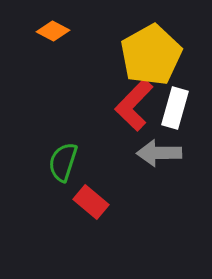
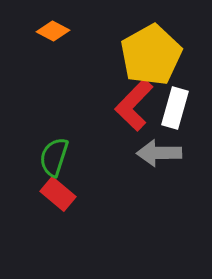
green semicircle: moved 9 px left, 5 px up
red rectangle: moved 33 px left, 8 px up
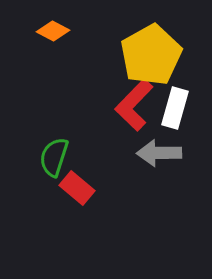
red rectangle: moved 19 px right, 6 px up
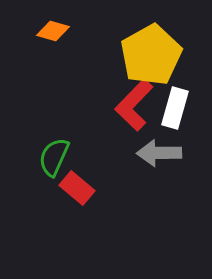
orange diamond: rotated 12 degrees counterclockwise
green semicircle: rotated 6 degrees clockwise
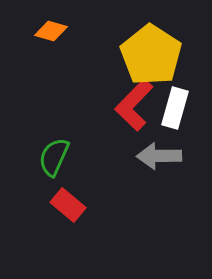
orange diamond: moved 2 px left
yellow pentagon: rotated 10 degrees counterclockwise
gray arrow: moved 3 px down
red rectangle: moved 9 px left, 17 px down
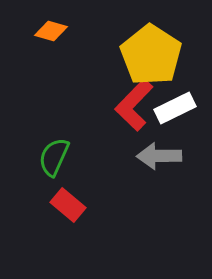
white rectangle: rotated 48 degrees clockwise
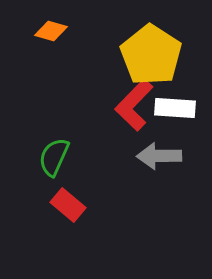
white rectangle: rotated 30 degrees clockwise
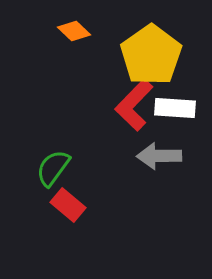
orange diamond: moved 23 px right; rotated 28 degrees clockwise
yellow pentagon: rotated 4 degrees clockwise
green semicircle: moved 1 px left, 11 px down; rotated 12 degrees clockwise
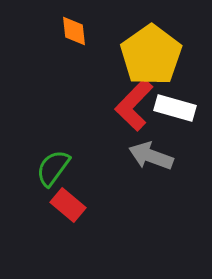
orange diamond: rotated 40 degrees clockwise
white rectangle: rotated 12 degrees clockwise
gray arrow: moved 8 px left; rotated 21 degrees clockwise
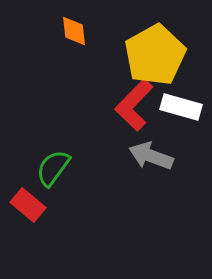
yellow pentagon: moved 4 px right; rotated 6 degrees clockwise
white rectangle: moved 6 px right, 1 px up
red rectangle: moved 40 px left
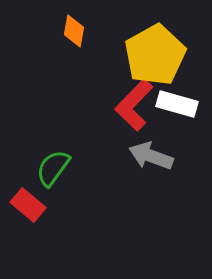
orange diamond: rotated 16 degrees clockwise
white rectangle: moved 4 px left, 3 px up
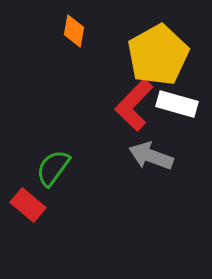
yellow pentagon: moved 3 px right
